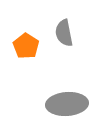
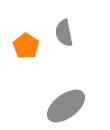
gray ellipse: moved 1 px left, 2 px down; rotated 33 degrees counterclockwise
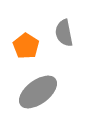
gray ellipse: moved 28 px left, 14 px up
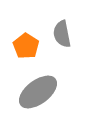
gray semicircle: moved 2 px left, 1 px down
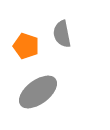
orange pentagon: rotated 15 degrees counterclockwise
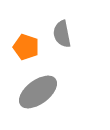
orange pentagon: moved 1 px down
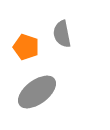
gray ellipse: moved 1 px left
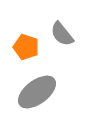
gray semicircle: rotated 28 degrees counterclockwise
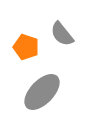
gray ellipse: moved 5 px right; rotated 9 degrees counterclockwise
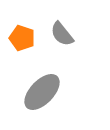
orange pentagon: moved 4 px left, 9 px up
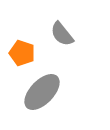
orange pentagon: moved 15 px down
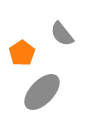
orange pentagon: rotated 20 degrees clockwise
